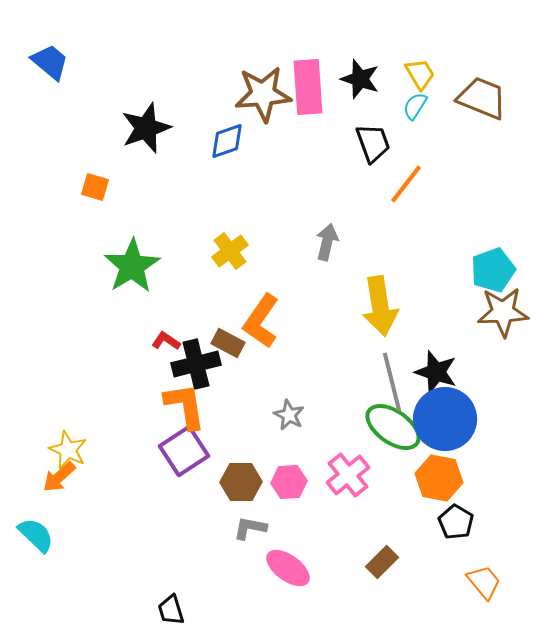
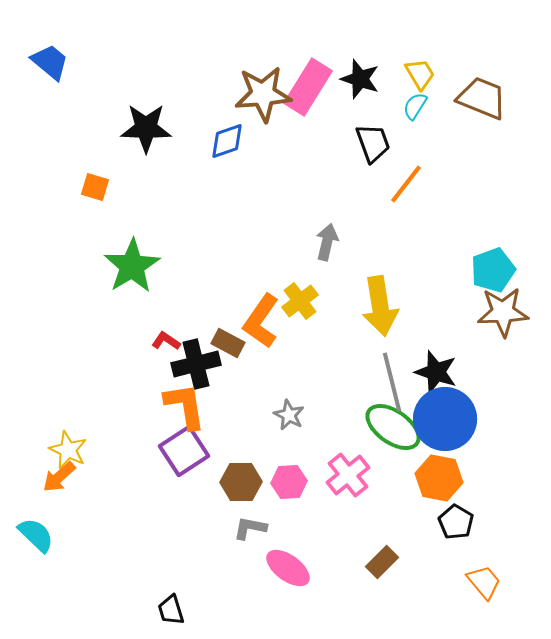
pink rectangle at (308, 87): rotated 36 degrees clockwise
black star at (146, 128): rotated 21 degrees clockwise
yellow cross at (230, 251): moved 70 px right, 50 px down
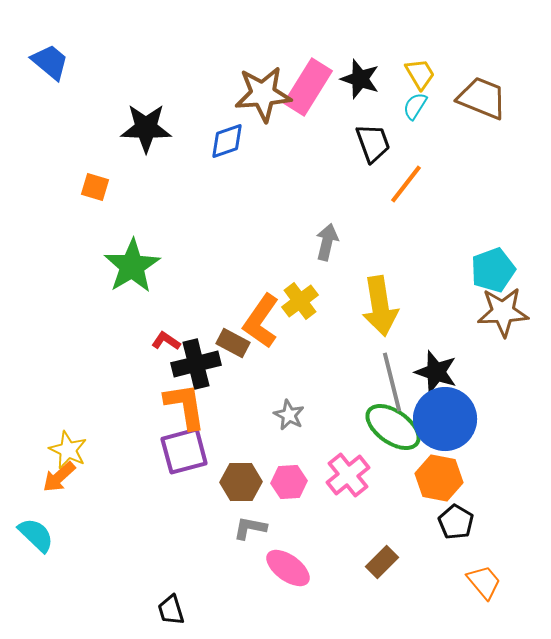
brown rectangle at (228, 343): moved 5 px right
purple square at (184, 451): rotated 18 degrees clockwise
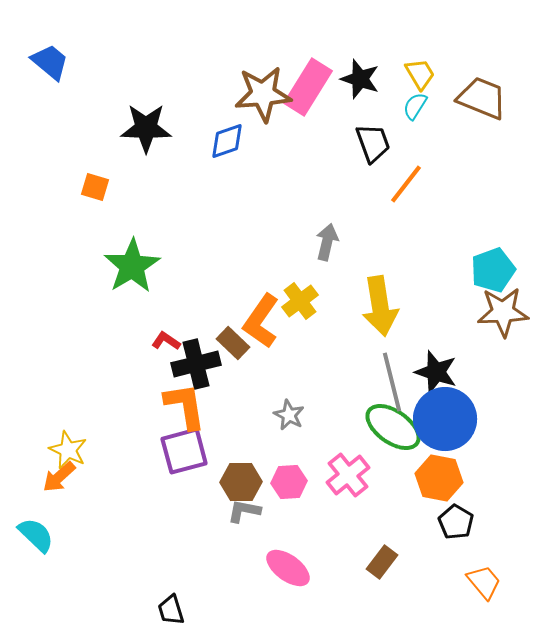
brown rectangle at (233, 343): rotated 16 degrees clockwise
gray L-shape at (250, 528): moved 6 px left, 17 px up
brown rectangle at (382, 562): rotated 8 degrees counterclockwise
